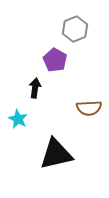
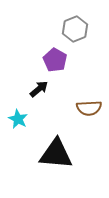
black arrow: moved 4 px right, 1 px down; rotated 42 degrees clockwise
black triangle: rotated 18 degrees clockwise
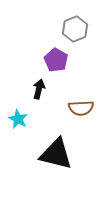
purple pentagon: moved 1 px right
black arrow: rotated 36 degrees counterclockwise
brown semicircle: moved 8 px left
black triangle: rotated 9 degrees clockwise
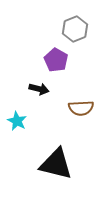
black arrow: rotated 90 degrees clockwise
cyan star: moved 1 px left, 2 px down
black triangle: moved 10 px down
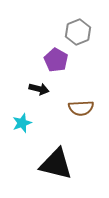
gray hexagon: moved 3 px right, 3 px down
cyan star: moved 5 px right, 2 px down; rotated 24 degrees clockwise
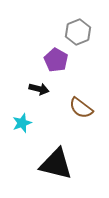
brown semicircle: rotated 40 degrees clockwise
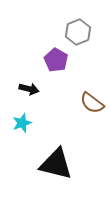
black arrow: moved 10 px left
brown semicircle: moved 11 px right, 5 px up
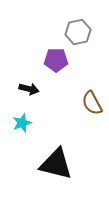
gray hexagon: rotated 10 degrees clockwise
purple pentagon: rotated 30 degrees counterclockwise
brown semicircle: rotated 25 degrees clockwise
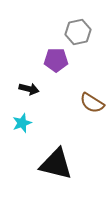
brown semicircle: rotated 30 degrees counterclockwise
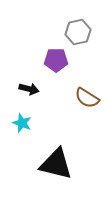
brown semicircle: moved 5 px left, 5 px up
cyan star: rotated 30 degrees counterclockwise
